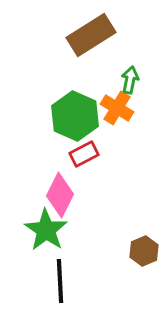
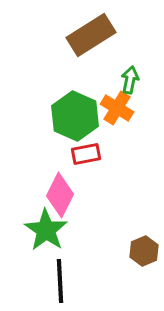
red rectangle: moved 2 px right; rotated 16 degrees clockwise
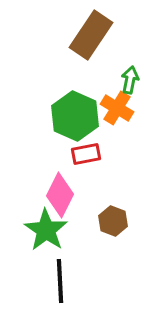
brown rectangle: rotated 24 degrees counterclockwise
brown hexagon: moved 31 px left, 30 px up; rotated 16 degrees counterclockwise
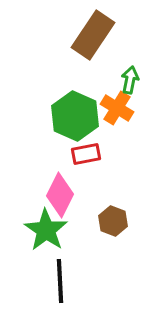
brown rectangle: moved 2 px right
